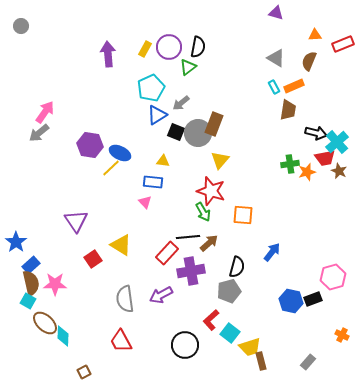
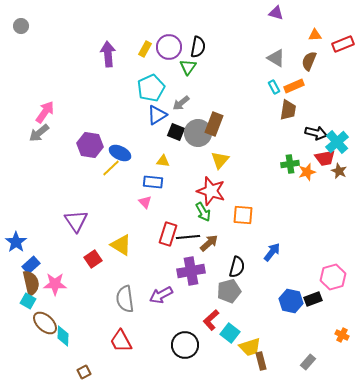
green triangle at (188, 67): rotated 18 degrees counterclockwise
red rectangle at (167, 253): moved 1 px right, 19 px up; rotated 25 degrees counterclockwise
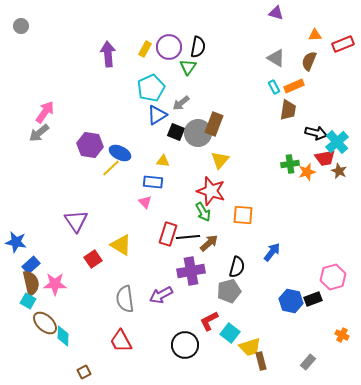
blue star at (16, 242): rotated 25 degrees counterclockwise
red L-shape at (211, 320): moved 2 px left, 1 px down; rotated 15 degrees clockwise
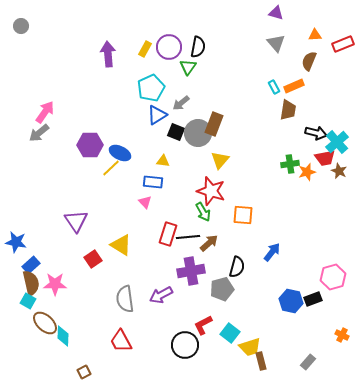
gray triangle at (276, 58): moved 15 px up; rotated 18 degrees clockwise
purple hexagon at (90, 145): rotated 10 degrees counterclockwise
gray pentagon at (229, 291): moved 7 px left, 2 px up
red L-shape at (209, 321): moved 6 px left, 4 px down
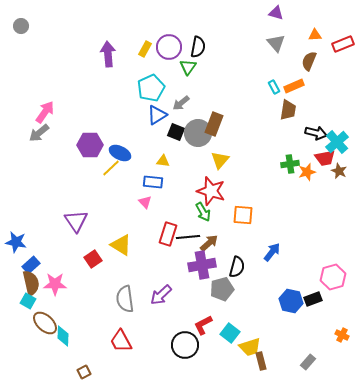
purple cross at (191, 271): moved 11 px right, 6 px up
purple arrow at (161, 295): rotated 15 degrees counterclockwise
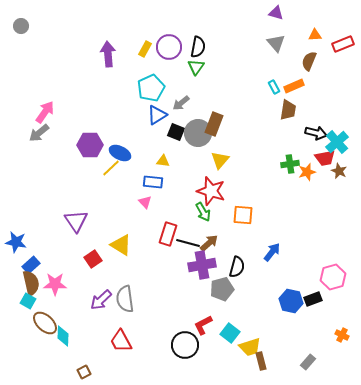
green triangle at (188, 67): moved 8 px right
black line at (188, 237): moved 6 px down; rotated 20 degrees clockwise
purple arrow at (161, 295): moved 60 px left, 5 px down
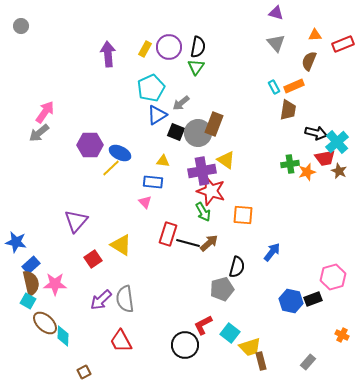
yellow triangle at (220, 160): moved 6 px right; rotated 36 degrees counterclockwise
purple triangle at (76, 221): rotated 15 degrees clockwise
purple cross at (202, 265): moved 94 px up
